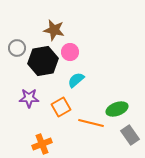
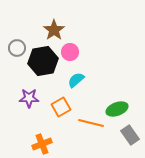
brown star: rotated 25 degrees clockwise
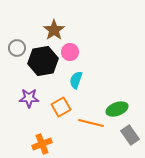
cyan semicircle: rotated 30 degrees counterclockwise
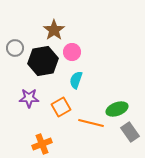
gray circle: moved 2 px left
pink circle: moved 2 px right
gray rectangle: moved 3 px up
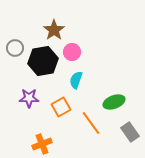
green ellipse: moved 3 px left, 7 px up
orange line: rotated 40 degrees clockwise
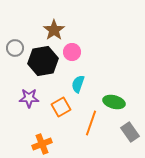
cyan semicircle: moved 2 px right, 4 px down
green ellipse: rotated 35 degrees clockwise
orange line: rotated 55 degrees clockwise
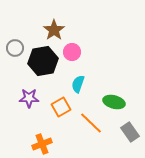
orange line: rotated 65 degrees counterclockwise
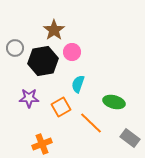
gray rectangle: moved 6 px down; rotated 18 degrees counterclockwise
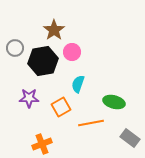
orange line: rotated 55 degrees counterclockwise
